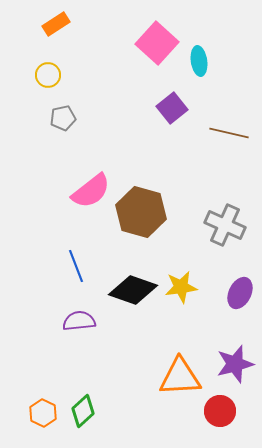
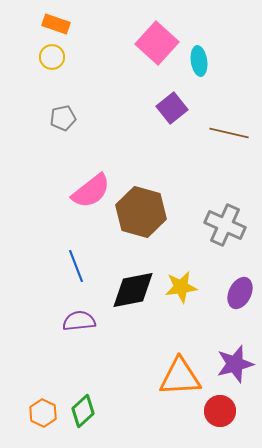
orange rectangle: rotated 52 degrees clockwise
yellow circle: moved 4 px right, 18 px up
black diamond: rotated 30 degrees counterclockwise
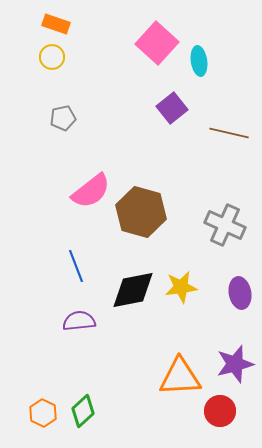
purple ellipse: rotated 36 degrees counterclockwise
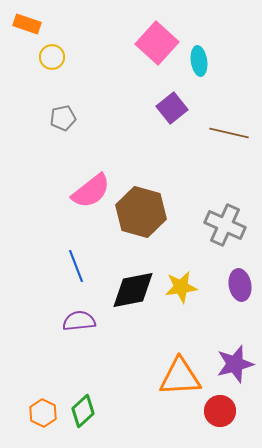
orange rectangle: moved 29 px left
purple ellipse: moved 8 px up
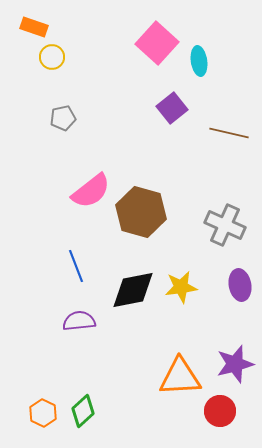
orange rectangle: moved 7 px right, 3 px down
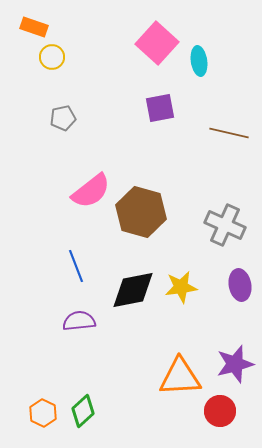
purple square: moved 12 px left; rotated 28 degrees clockwise
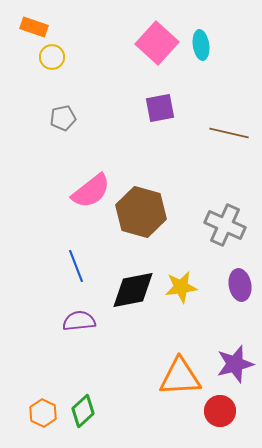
cyan ellipse: moved 2 px right, 16 px up
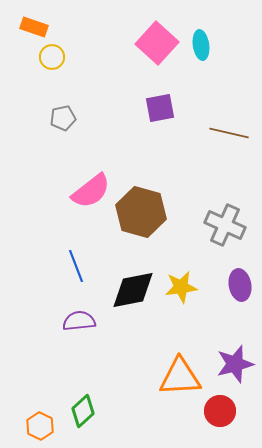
orange hexagon: moved 3 px left, 13 px down
